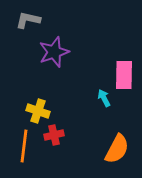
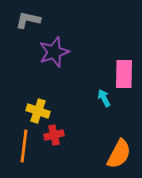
pink rectangle: moved 1 px up
orange semicircle: moved 2 px right, 5 px down
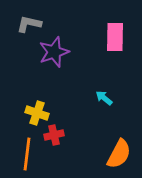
gray L-shape: moved 1 px right, 4 px down
pink rectangle: moved 9 px left, 37 px up
cyan arrow: rotated 24 degrees counterclockwise
yellow cross: moved 1 px left, 2 px down
orange line: moved 3 px right, 8 px down
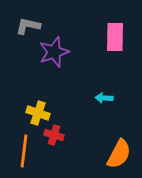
gray L-shape: moved 1 px left, 2 px down
cyan arrow: rotated 36 degrees counterclockwise
yellow cross: moved 1 px right
red cross: rotated 30 degrees clockwise
orange line: moved 3 px left, 3 px up
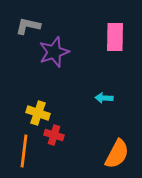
orange semicircle: moved 2 px left
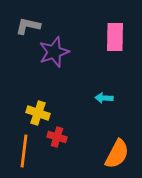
red cross: moved 3 px right, 2 px down
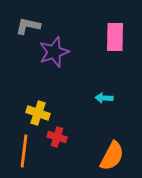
orange semicircle: moved 5 px left, 2 px down
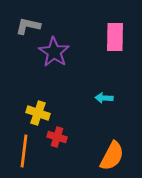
purple star: rotated 20 degrees counterclockwise
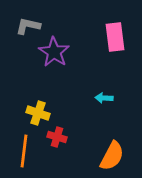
pink rectangle: rotated 8 degrees counterclockwise
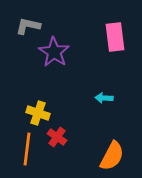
red cross: rotated 18 degrees clockwise
orange line: moved 3 px right, 2 px up
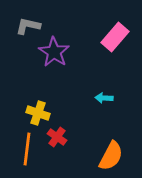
pink rectangle: rotated 48 degrees clockwise
orange semicircle: moved 1 px left
